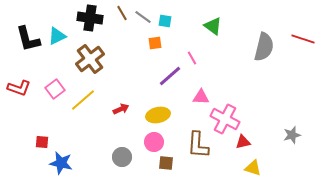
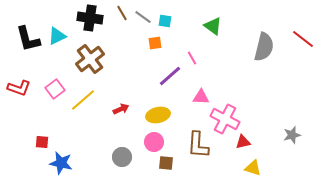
red line: rotated 20 degrees clockwise
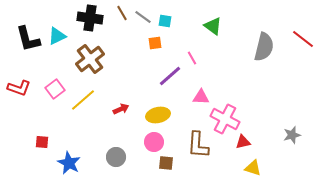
gray circle: moved 6 px left
blue star: moved 8 px right; rotated 15 degrees clockwise
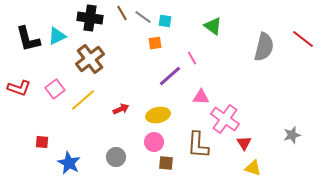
pink cross: rotated 8 degrees clockwise
red triangle: moved 1 px right, 1 px down; rotated 49 degrees counterclockwise
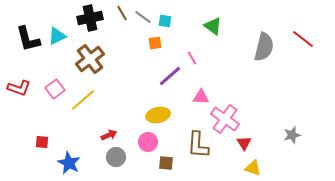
black cross: rotated 20 degrees counterclockwise
red arrow: moved 12 px left, 26 px down
pink circle: moved 6 px left
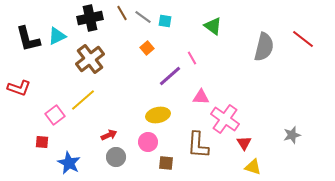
orange square: moved 8 px left, 5 px down; rotated 32 degrees counterclockwise
pink square: moved 26 px down
yellow triangle: moved 1 px up
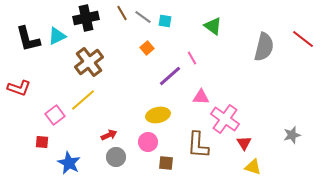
black cross: moved 4 px left
brown cross: moved 1 px left, 3 px down
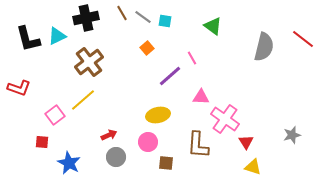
red triangle: moved 2 px right, 1 px up
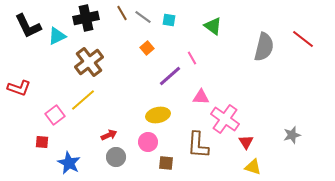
cyan square: moved 4 px right, 1 px up
black L-shape: moved 13 px up; rotated 12 degrees counterclockwise
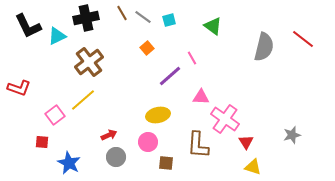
cyan square: rotated 24 degrees counterclockwise
